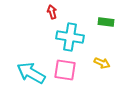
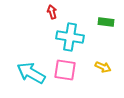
yellow arrow: moved 1 px right, 4 px down
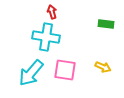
green rectangle: moved 2 px down
cyan cross: moved 24 px left
cyan arrow: rotated 80 degrees counterclockwise
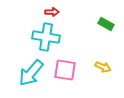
red arrow: rotated 104 degrees clockwise
green rectangle: rotated 21 degrees clockwise
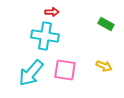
cyan cross: moved 1 px left, 1 px up
yellow arrow: moved 1 px right, 1 px up
